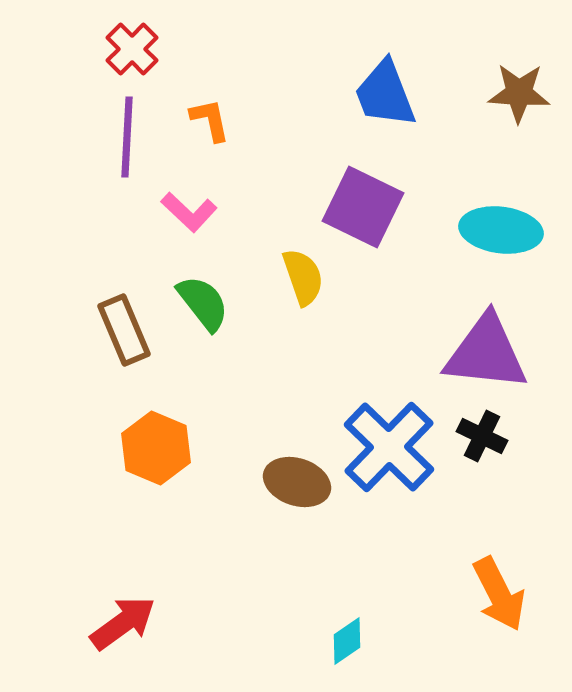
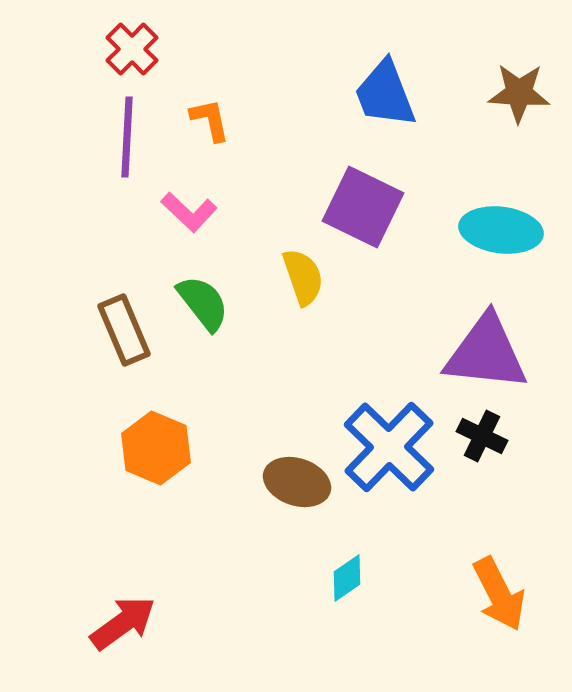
cyan diamond: moved 63 px up
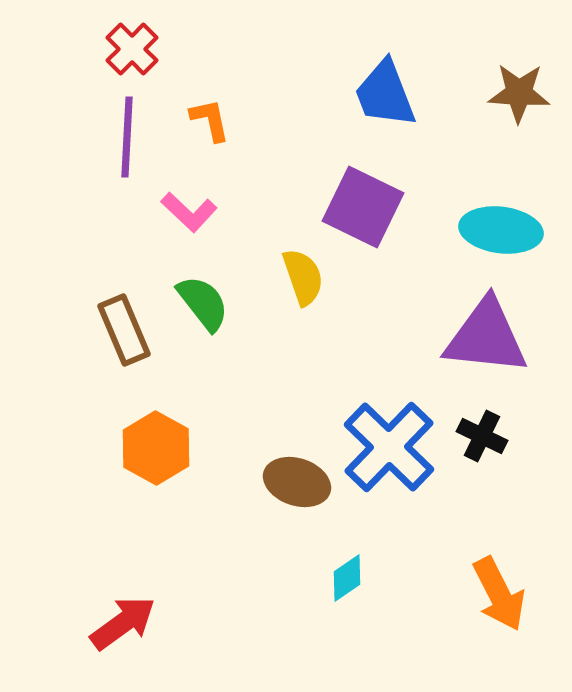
purple triangle: moved 16 px up
orange hexagon: rotated 6 degrees clockwise
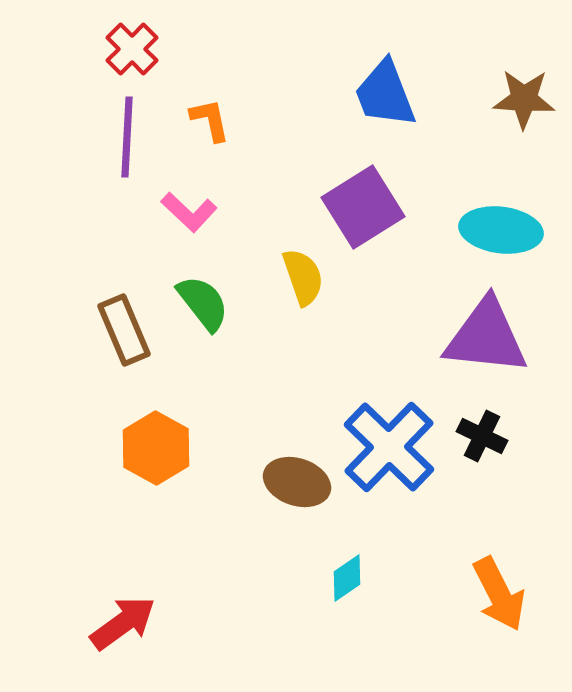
brown star: moved 5 px right, 6 px down
purple square: rotated 32 degrees clockwise
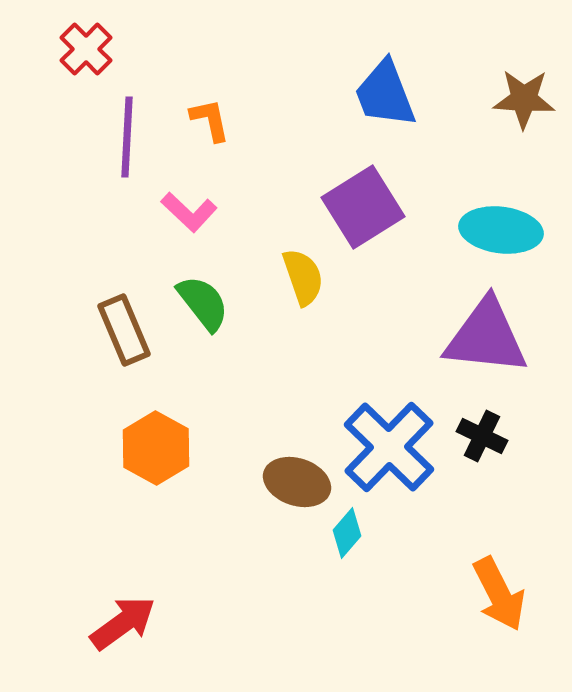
red cross: moved 46 px left
cyan diamond: moved 45 px up; rotated 15 degrees counterclockwise
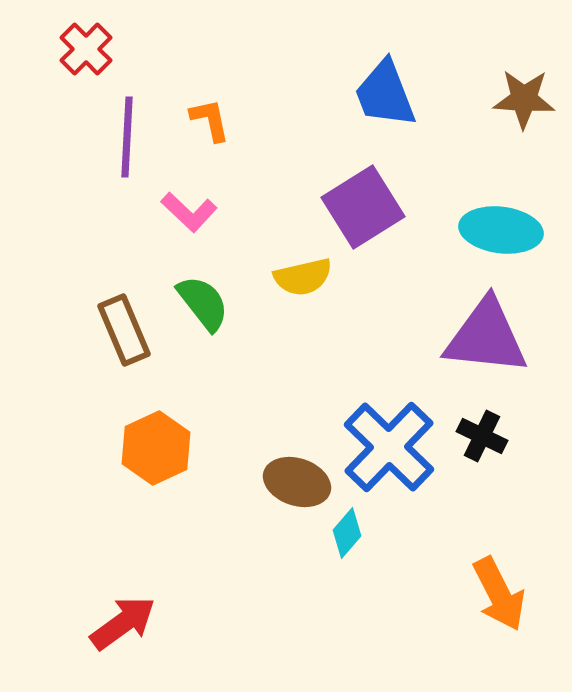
yellow semicircle: rotated 96 degrees clockwise
orange hexagon: rotated 6 degrees clockwise
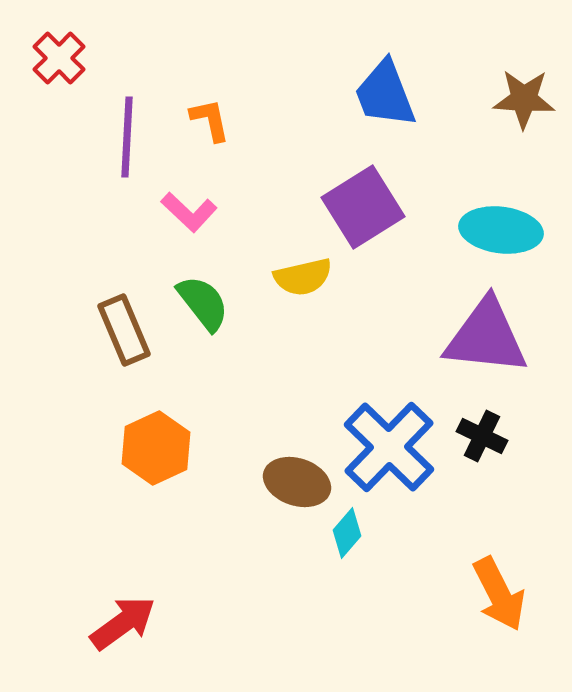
red cross: moved 27 px left, 9 px down
